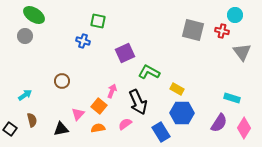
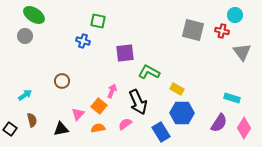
purple square: rotated 18 degrees clockwise
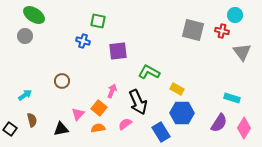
purple square: moved 7 px left, 2 px up
orange square: moved 2 px down
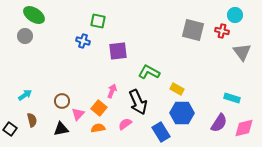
brown circle: moved 20 px down
pink diamond: rotated 45 degrees clockwise
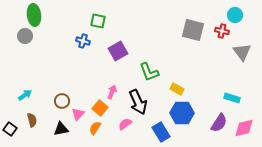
green ellipse: rotated 50 degrees clockwise
purple square: rotated 24 degrees counterclockwise
green L-shape: rotated 140 degrees counterclockwise
pink arrow: moved 1 px down
orange square: moved 1 px right
orange semicircle: moved 3 px left; rotated 48 degrees counterclockwise
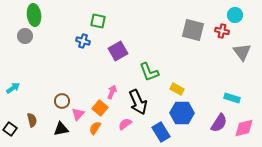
cyan arrow: moved 12 px left, 7 px up
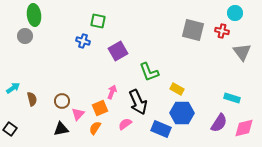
cyan circle: moved 2 px up
orange square: rotated 28 degrees clockwise
brown semicircle: moved 21 px up
blue rectangle: moved 3 px up; rotated 36 degrees counterclockwise
